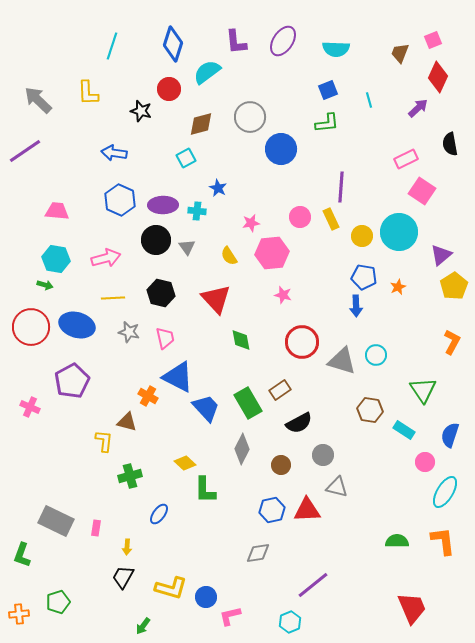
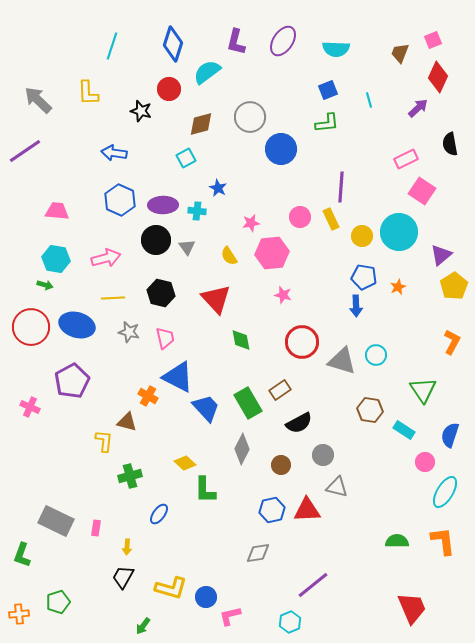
purple L-shape at (236, 42): rotated 20 degrees clockwise
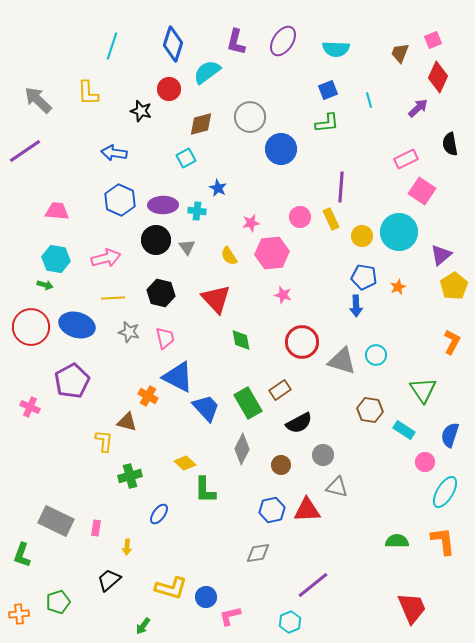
black trapezoid at (123, 577): moved 14 px left, 3 px down; rotated 20 degrees clockwise
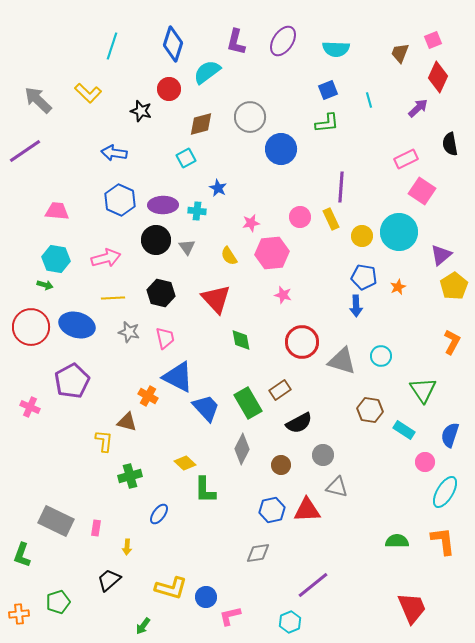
yellow L-shape at (88, 93): rotated 44 degrees counterclockwise
cyan circle at (376, 355): moved 5 px right, 1 px down
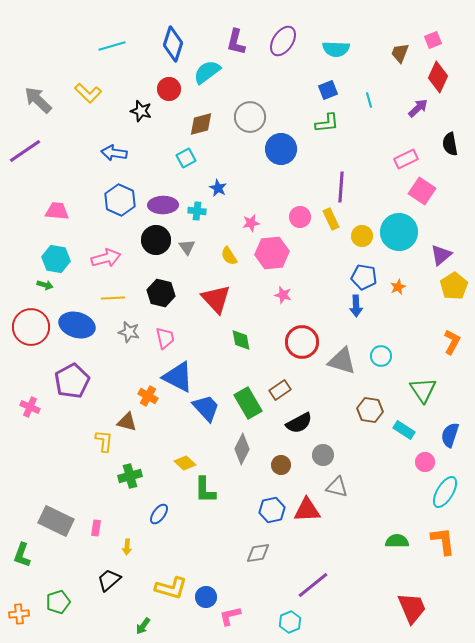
cyan line at (112, 46): rotated 56 degrees clockwise
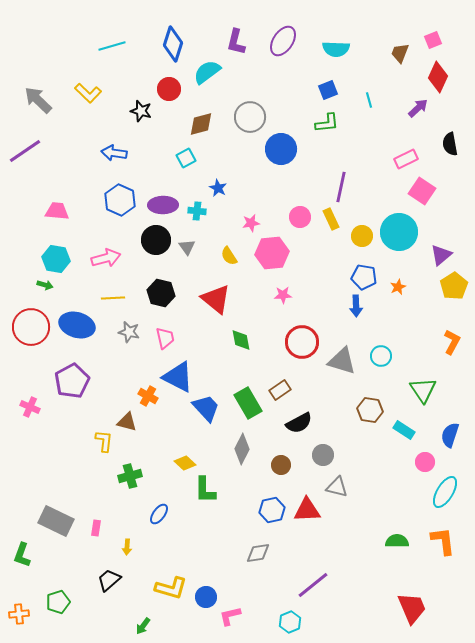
purple line at (341, 187): rotated 8 degrees clockwise
pink star at (283, 295): rotated 18 degrees counterclockwise
red triangle at (216, 299): rotated 8 degrees counterclockwise
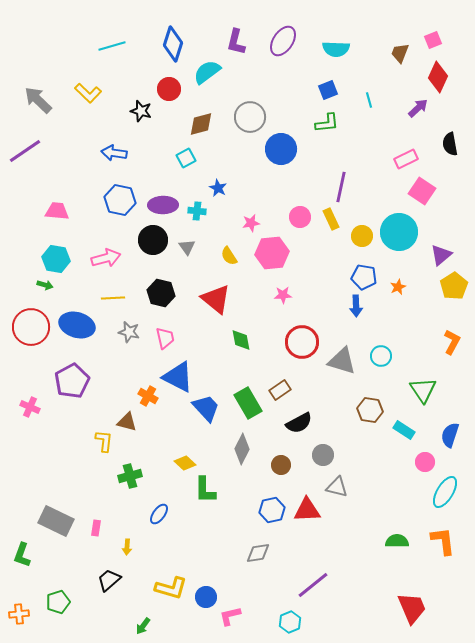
blue hexagon at (120, 200): rotated 12 degrees counterclockwise
black circle at (156, 240): moved 3 px left
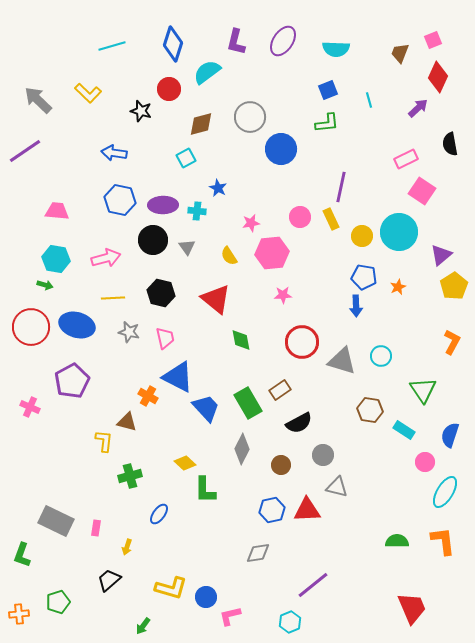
yellow arrow at (127, 547): rotated 14 degrees clockwise
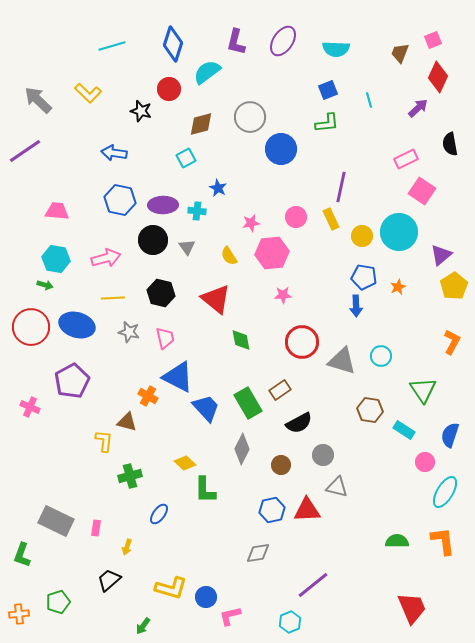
pink circle at (300, 217): moved 4 px left
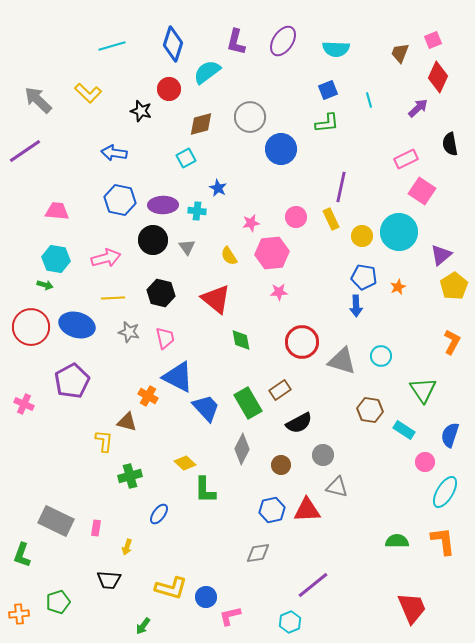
pink star at (283, 295): moved 4 px left, 3 px up
pink cross at (30, 407): moved 6 px left, 3 px up
black trapezoid at (109, 580): rotated 135 degrees counterclockwise
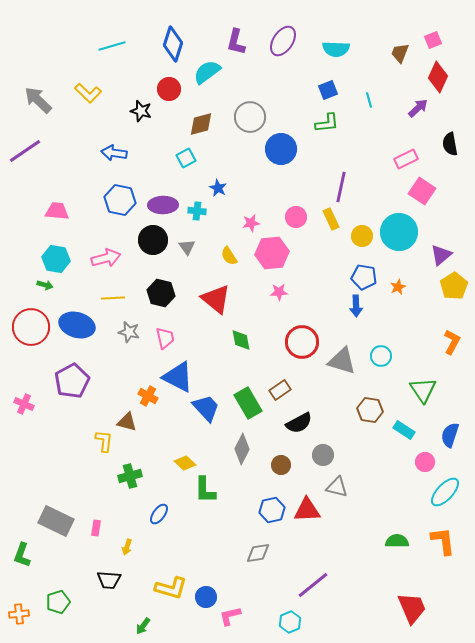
cyan ellipse at (445, 492): rotated 12 degrees clockwise
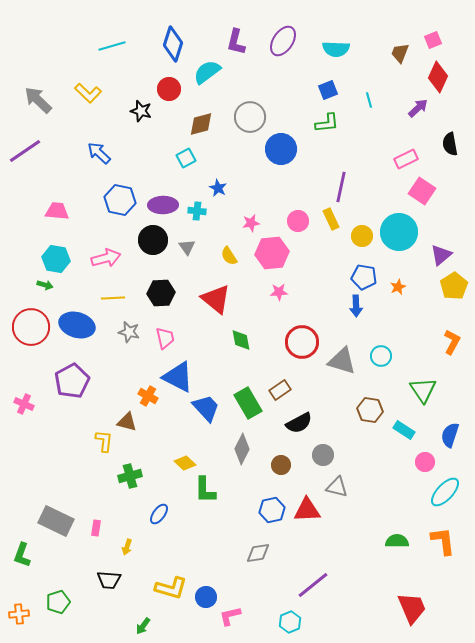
blue arrow at (114, 153): moved 15 px left; rotated 35 degrees clockwise
pink circle at (296, 217): moved 2 px right, 4 px down
black hexagon at (161, 293): rotated 16 degrees counterclockwise
